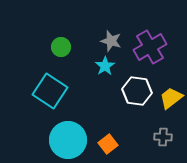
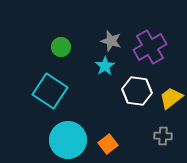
gray cross: moved 1 px up
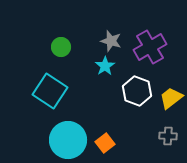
white hexagon: rotated 12 degrees clockwise
gray cross: moved 5 px right
orange square: moved 3 px left, 1 px up
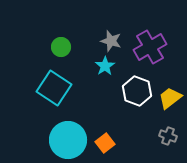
cyan square: moved 4 px right, 3 px up
yellow trapezoid: moved 1 px left
gray cross: rotated 18 degrees clockwise
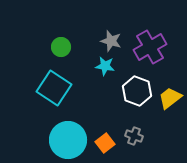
cyan star: rotated 30 degrees counterclockwise
gray cross: moved 34 px left
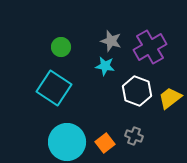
cyan circle: moved 1 px left, 2 px down
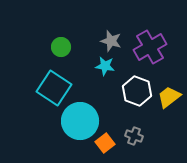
yellow trapezoid: moved 1 px left, 1 px up
cyan circle: moved 13 px right, 21 px up
